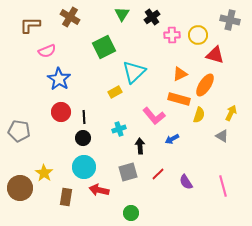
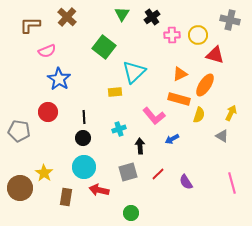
brown cross: moved 3 px left; rotated 12 degrees clockwise
green square: rotated 25 degrees counterclockwise
yellow rectangle: rotated 24 degrees clockwise
red circle: moved 13 px left
pink line: moved 9 px right, 3 px up
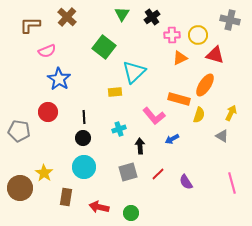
orange triangle: moved 16 px up
red arrow: moved 17 px down
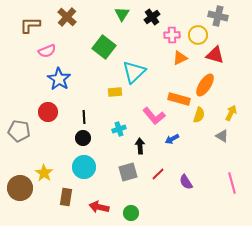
gray cross: moved 12 px left, 4 px up
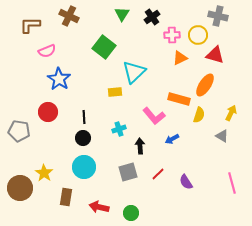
brown cross: moved 2 px right, 1 px up; rotated 18 degrees counterclockwise
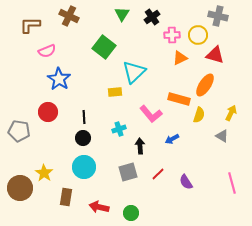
pink L-shape: moved 3 px left, 2 px up
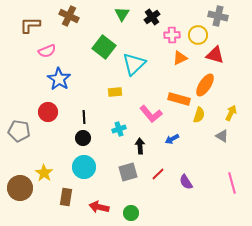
cyan triangle: moved 8 px up
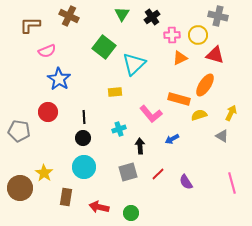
yellow semicircle: rotated 126 degrees counterclockwise
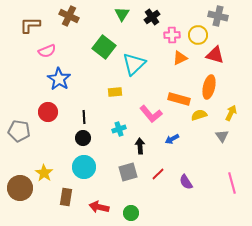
orange ellipse: moved 4 px right, 2 px down; rotated 20 degrees counterclockwise
gray triangle: rotated 24 degrees clockwise
